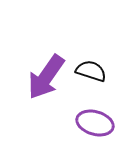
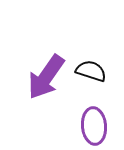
purple ellipse: moved 1 px left, 3 px down; rotated 69 degrees clockwise
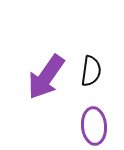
black semicircle: rotated 80 degrees clockwise
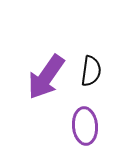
purple ellipse: moved 9 px left
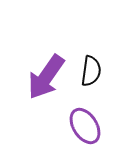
purple ellipse: rotated 27 degrees counterclockwise
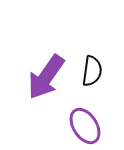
black semicircle: moved 1 px right
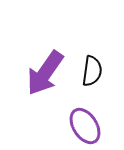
purple arrow: moved 1 px left, 4 px up
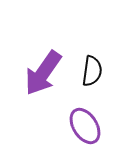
purple arrow: moved 2 px left
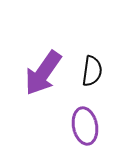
purple ellipse: rotated 21 degrees clockwise
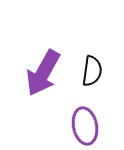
purple arrow: rotated 6 degrees counterclockwise
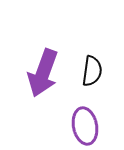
purple arrow: rotated 9 degrees counterclockwise
